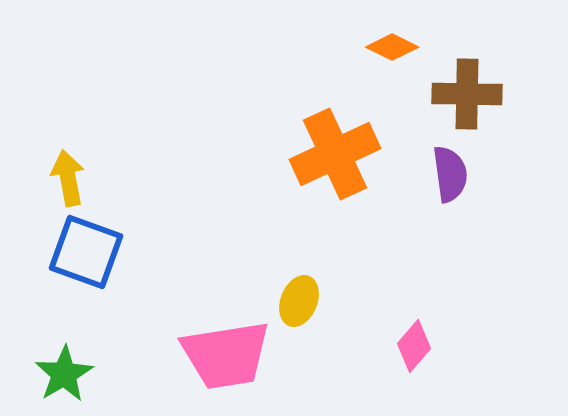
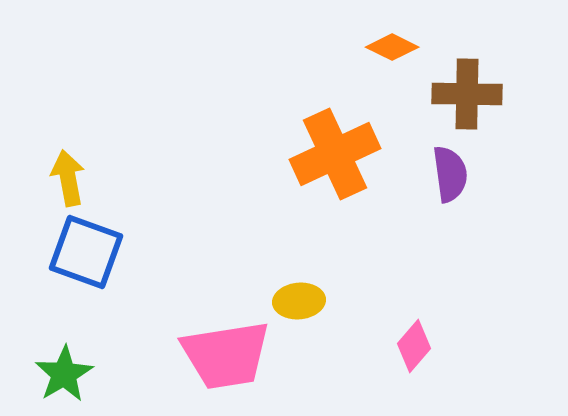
yellow ellipse: rotated 63 degrees clockwise
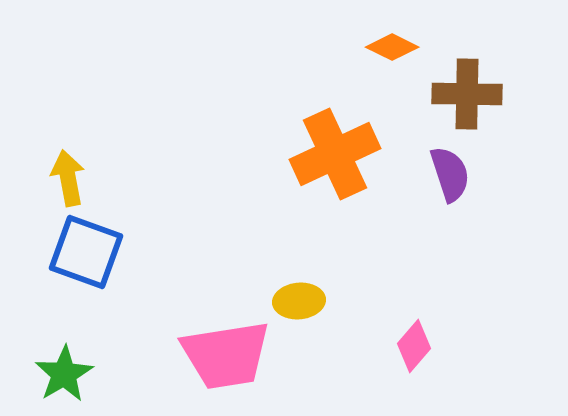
purple semicircle: rotated 10 degrees counterclockwise
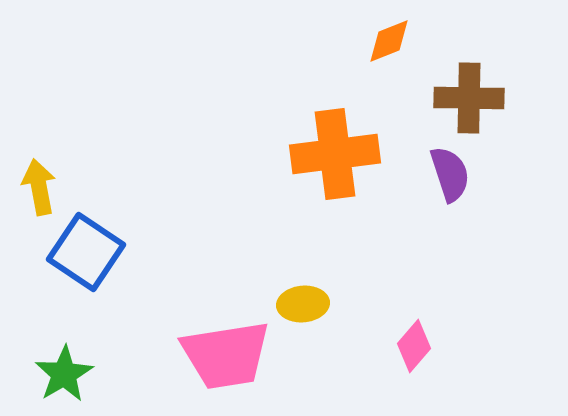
orange diamond: moved 3 px left, 6 px up; rotated 48 degrees counterclockwise
brown cross: moved 2 px right, 4 px down
orange cross: rotated 18 degrees clockwise
yellow arrow: moved 29 px left, 9 px down
blue square: rotated 14 degrees clockwise
yellow ellipse: moved 4 px right, 3 px down
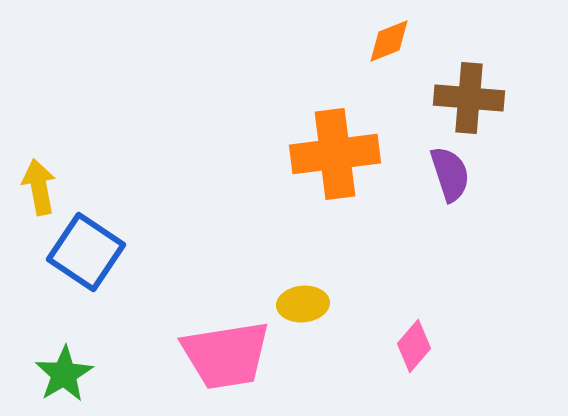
brown cross: rotated 4 degrees clockwise
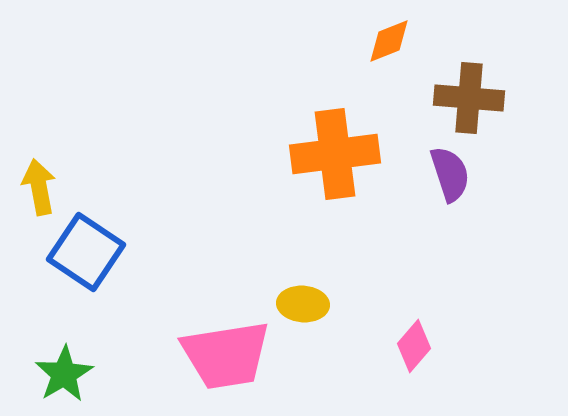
yellow ellipse: rotated 9 degrees clockwise
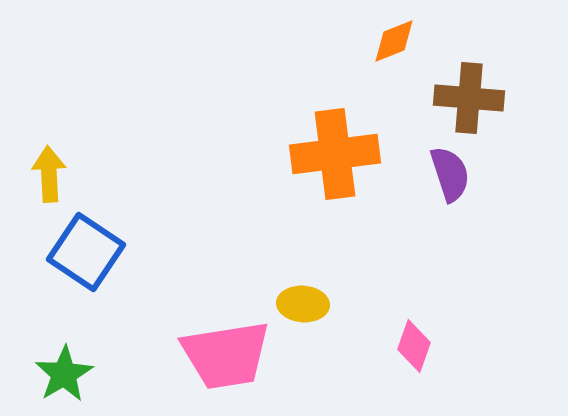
orange diamond: moved 5 px right
yellow arrow: moved 10 px right, 13 px up; rotated 8 degrees clockwise
pink diamond: rotated 21 degrees counterclockwise
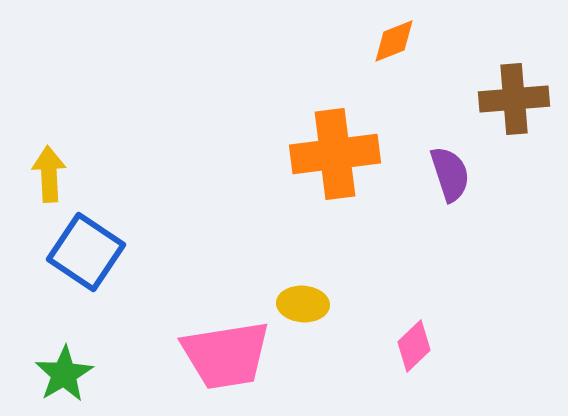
brown cross: moved 45 px right, 1 px down; rotated 10 degrees counterclockwise
pink diamond: rotated 27 degrees clockwise
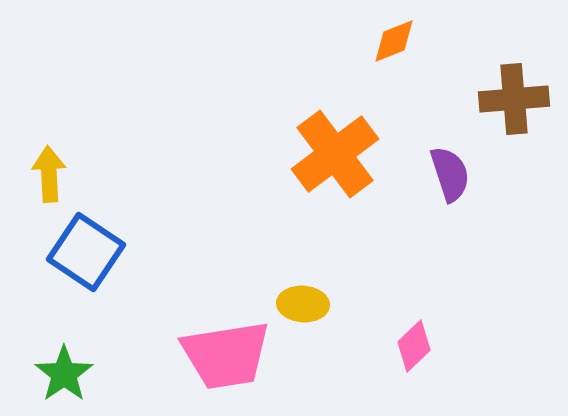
orange cross: rotated 30 degrees counterclockwise
green star: rotated 4 degrees counterclockwise
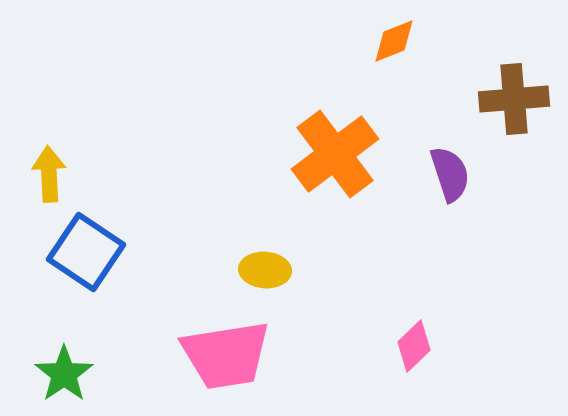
yellow ellipse: moved 38 px left, 34 px up
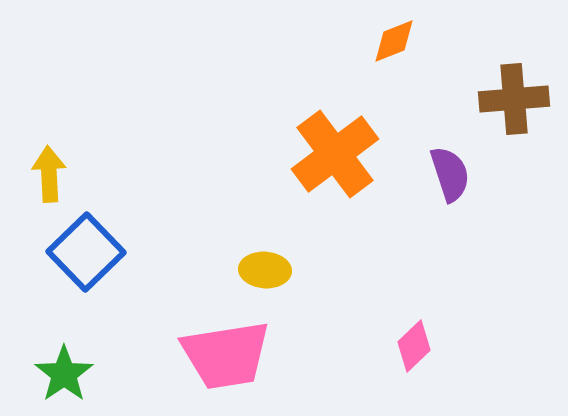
blue square: rotated 12 degrees clockwise
